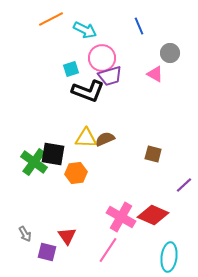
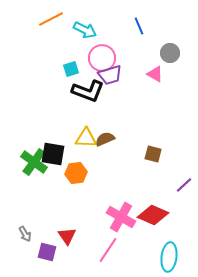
purple trapezoid: moved 1 px up
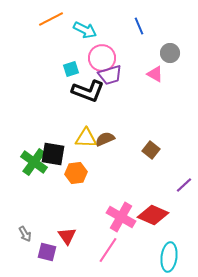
brown square: moved 2 px left, 4 px up; rotated 24 degrees clockwise
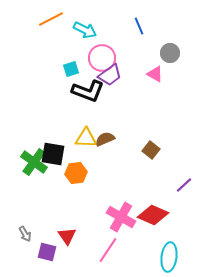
purple trapezoid: rotated 20 degrees counterclockwise
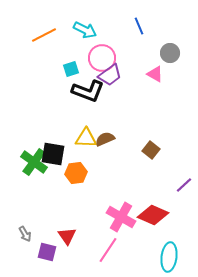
orange line: moved 7 px left, 16 px down
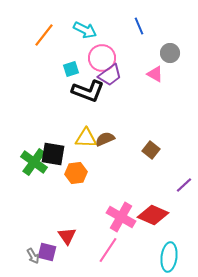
orange line: rotated 25 degrees counterclockwise
gray arrow: moved 8 px right, 22 px down
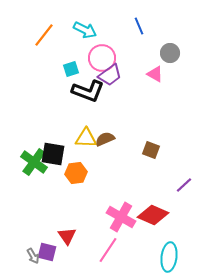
brown square: rotated 18 degrees counterclockwise
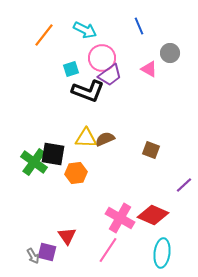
pink triangle: moved 6 px left, 5 px up
pink cross: moved 1 px left, 1 px down
cyan ellipse: moved 7 px left, 4 px up
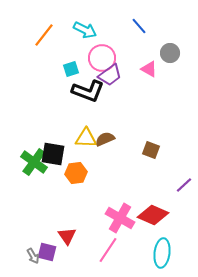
blue line: rotated 18 degrees counterclockwise
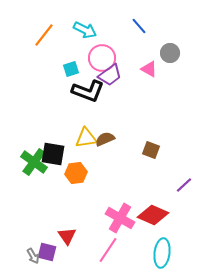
yellow triangle: rotated 10 degrees counterclockwise
